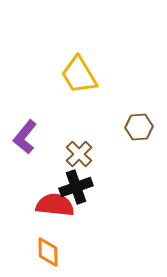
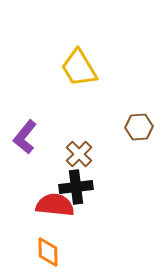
yellow trapezoid: moved 7 px up
black cross: rotated 12 degrees clockwise
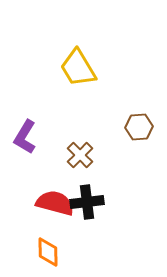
yellow trapezoid: moved 1 px left
purple L-shape: rotated 8 degrees counterclockwise
brown cross: moved 1 px right, 1 px down
black cross: moved 11 px right, 15 px down
red semicircle: moved 2 px up; rotated 9 degrees clockwise
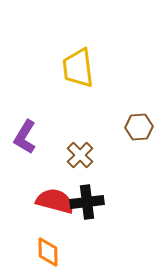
yellow trapezoid: rotated 24 degrees clockwise
red semicircle: moved 2 px up
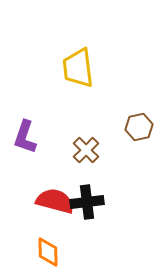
brown hexagon: rotated 8 degrees counterclockwise
purple L-shape: rotated 12 degrees counterclockwise
brown cross: moved 6 px right, 5 px up
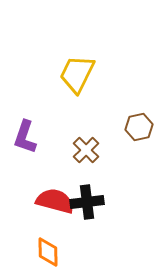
yellow trapezoid: moved 1 px left, 6 px down; rotated 33 degrees clockwise
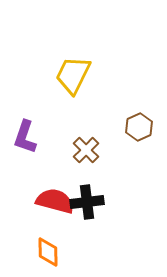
yellow trapezoid: moved 4 px left, 1 px down
brown hexagon: rotated 12 degrees counterclockwise
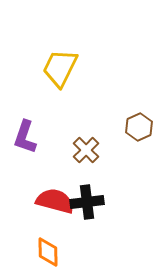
yellow trapezoid: moved 13 px left, 7 px up
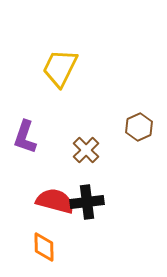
orange diamond: moved 4 px left, 5 px up
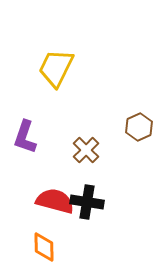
yellow trapezoid: moved 4 px left
black cross: rotated 16 degrees clockwise
